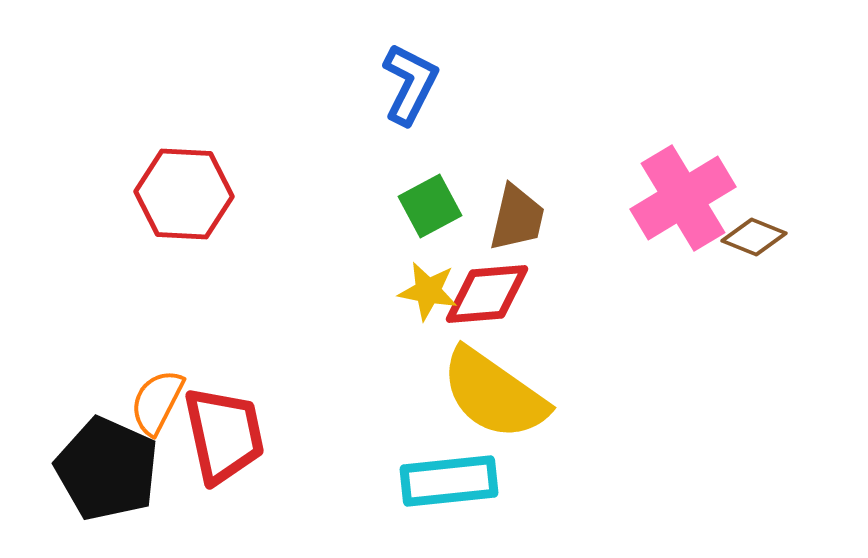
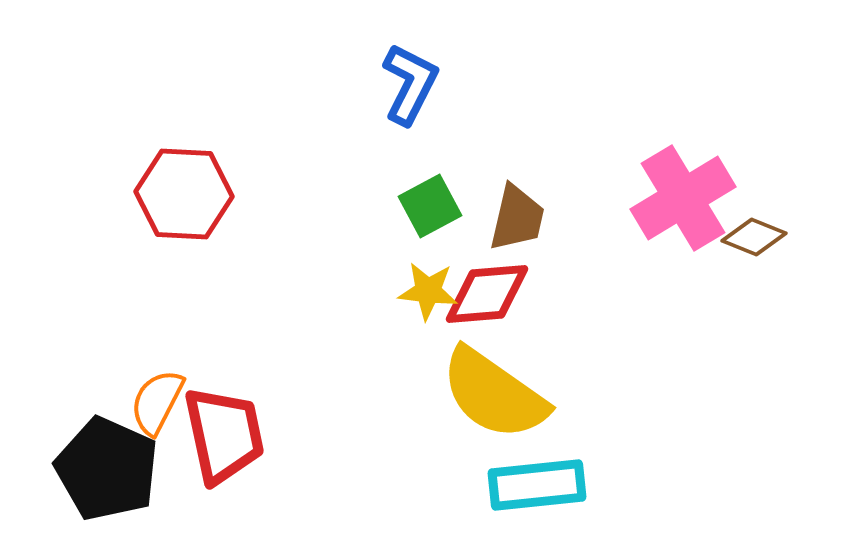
yellow star: rotated 4 degrees counterclockwise
cyan rectangle: moved 88 px right, 4 px down
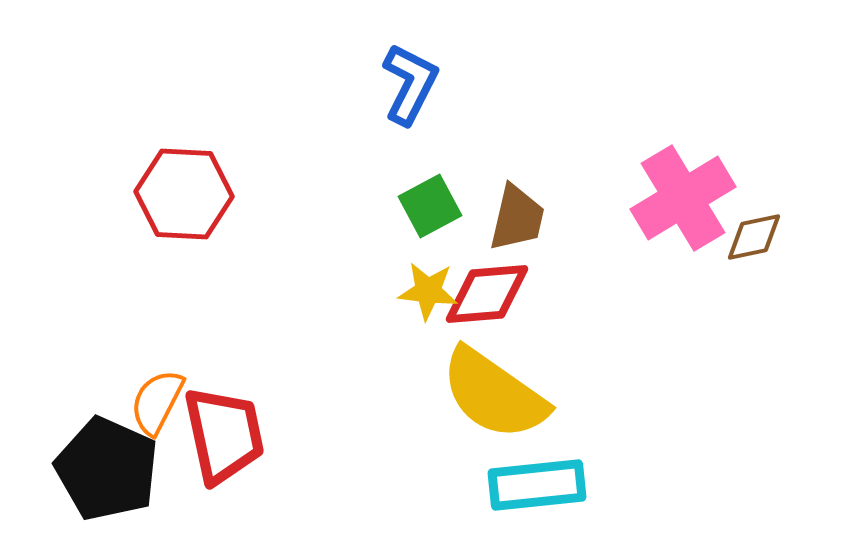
brown diamond: rotated 34 degrees counterclockwise
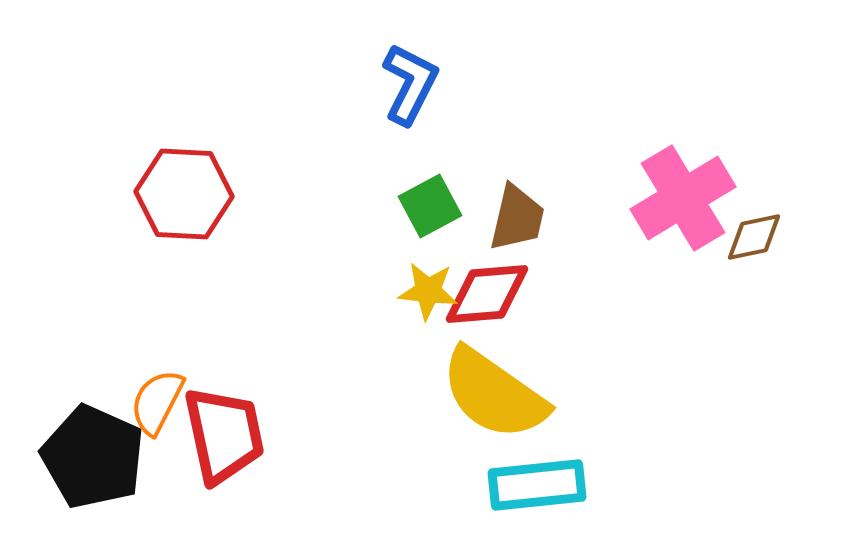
black pentagon: moved 14 px left, 12 px up
